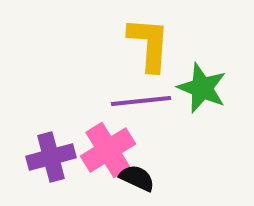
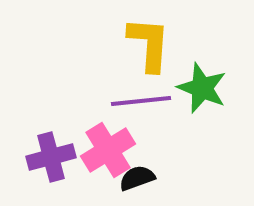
black semicircle: rotated 45 degrees counterclockwise
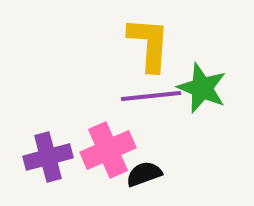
purple line: moved 10 px right, 5 px up
pink cross: rotated 8 degrees clockwise
purple cross: moved 3 px left
black semicircle: moved 7 px right, 4 px up
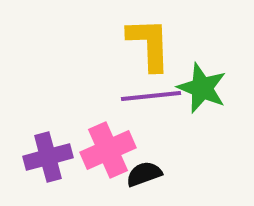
yellow L-shape: rotated 6 degrees counterclockwise
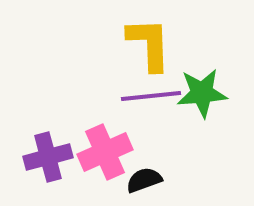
green star: moved 5 px down; rotated 27 degrees counterclockwise
pink cross: moved 3 px left, 2 px down
black semicircle: moved 6 px down
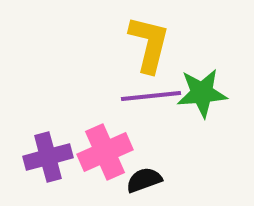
yellow L-shape: rotated 16 degrees clockwise
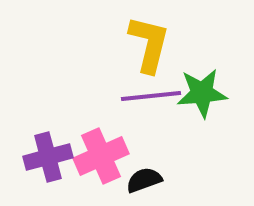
pink cross: moved 4 px left, 4 px down
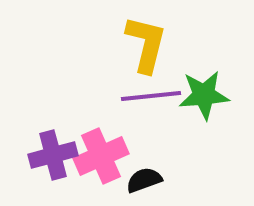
yellow L-shape: moved 3 px left
green star: moved 2 px right, 2 px down
purple cross: moved 5 px right, 2 px up
